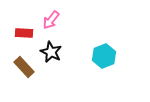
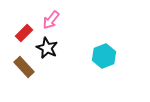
red rectangle: rotated 48 degrees counterclockwise
black star: moved 4 px left, 4 px up
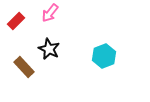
pink arrow: moved 1 px left, 7 px up
red rectangle: moved 8 px left, 12 px up
black star: moved 2 px right, 1 px down
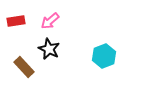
pink arrow: moved 8 px down; rotated 12 degrees clockwise
red rectangle: rotated 36 degrees clockwise
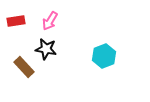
pink arrow: rotated 18 degrees counterclockwise
black star: moved 3 px left; rotated 15 degrees counterclockwise
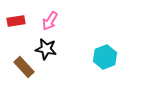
cyan hexagon: moved 1 px right, 1 px down
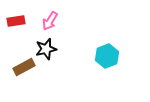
black star: rotated 25 degrees counterclockwise
cyan hexagon: moved 2 px right, 1 px up
brown rectangle: rotated 75 degrees counterclockwise
